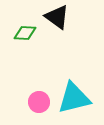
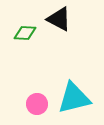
black triangle: moved 2 px right, 2 px down; rotated 8 degrees counterclockwise
pink circle: moved 2 px left, 2 px down
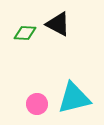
black triangle: moved 1 px left, 5 px down
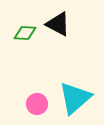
cyan triangle: moved 1 px right; rotated 27 degrees counterclockwise
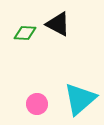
cyan triangle: moved 5 px right, 1 px down
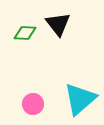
black triangle: rotated 24 degrees clockwise
pink circle: moved 4 px left
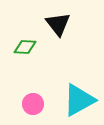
green diamond: moved 14 px down
cyan triangle: moved 1 px left, 1 px down; rotated 12 degrees clockwise
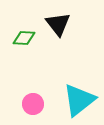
green diamond: moved 1 px left, 9 px up
cyan triangle: rotated 9 degrees counterclockwise
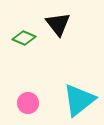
green diamond: rotated 20 degrees clockwise
pink circle: moved 5 px left, 1 px up
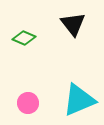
black triangle: moved 15 px right
cyan triangle: rotated 15 degrees clockwise
